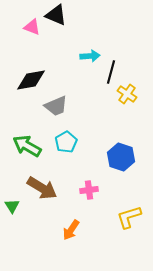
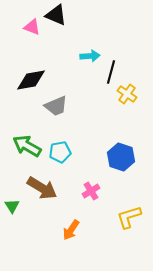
cyan pentagon: moved 6 px left, 10 px down; rotated 20 degrees clockwise
pink cross: moved 2 px right, 1 px down; rotated 24 degrees counterclockwise
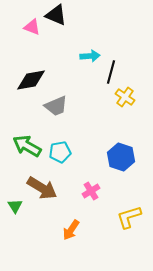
yellow cross: moved 2 px left, 3 px down
green triangle: moved 3 px right
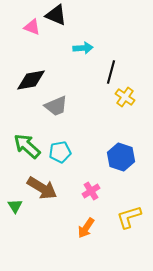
cyan arrow: moved 7 px left, 8 px up
green arrow: rotated 12 degrees clockwise
orange arrow: moved 15 px right, 2 px up
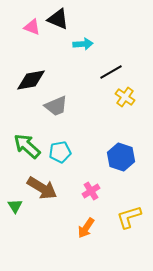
black triangle: moved 2 px right, 4 px down
cyan arrow: moved 4 px up
black line: rotated 45 degrees clockwise
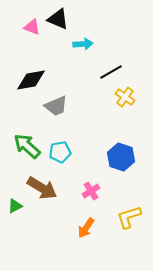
green triangle: rotated 35 degrees clockwise
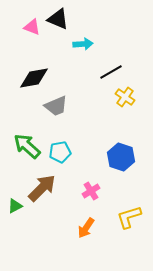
black diamond: moved 3 px right, 2 px up
brown arrow: rotated 76 degrees counterclockwise
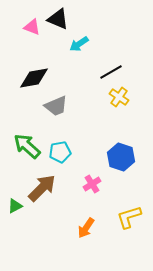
cyan arrow: moved 4 px left; rotated 150 degrees clockwise
yellow cross: moved 6 px left
pink cross: moved 1 px right, 7 px up
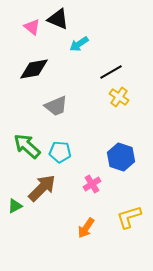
pink triangle: rotated 18 degrees clockwise
black diamond: moved 9 px up
cyan pentagon: rotated 15 degrees clockwise
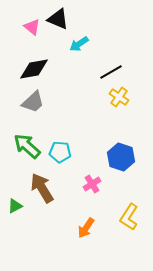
gray trapezoid: moved 23 px left, 4 px up; rotated 20 degrees counterclockwise
brown arrow: rotated 76 degrees counterclockwise
yellow L-shape: rotated 40 degrees counterclockwise
